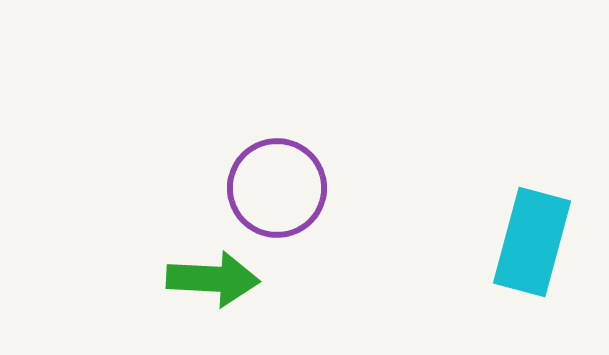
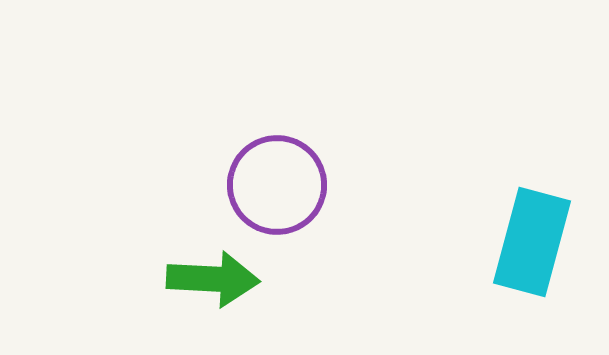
purple circle: moved 3 px up
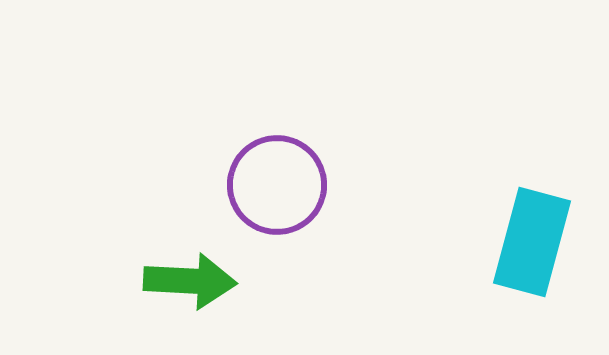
green arrow: moved 23 px left, 2 px down
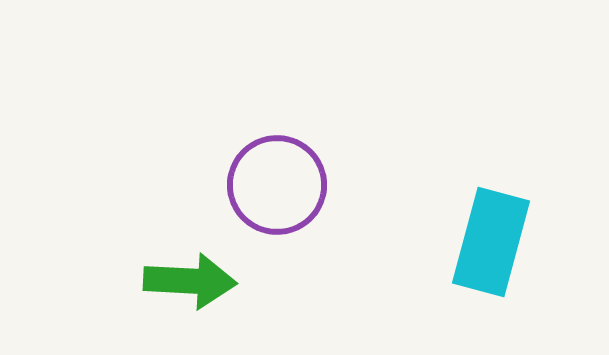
cyan rectangle: moved 41 px left
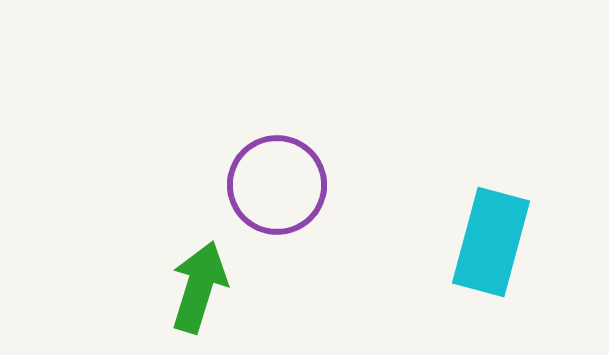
green arrow: moved 9 px right, 6 px down; rotated 76 degrees counterclockwise
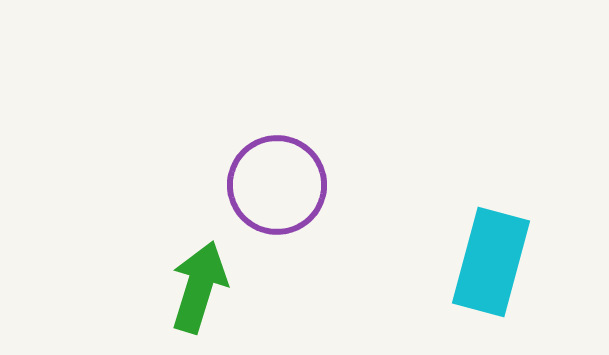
cyan rectangle: moved 20 px down
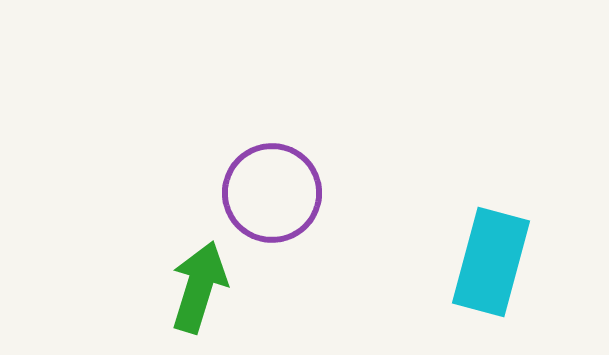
purple circle: moved 5 px left, 8 px down
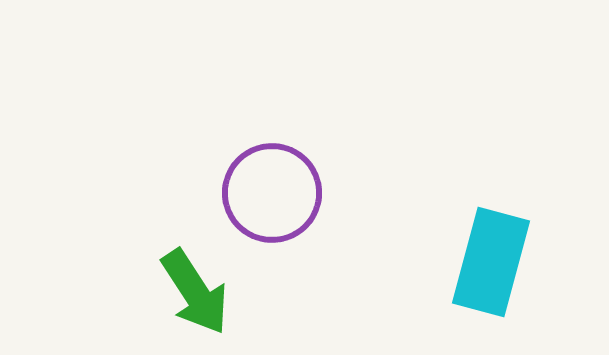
green arrow: moved 4 px left, 5 px down; rotated 130 degrees clockwise
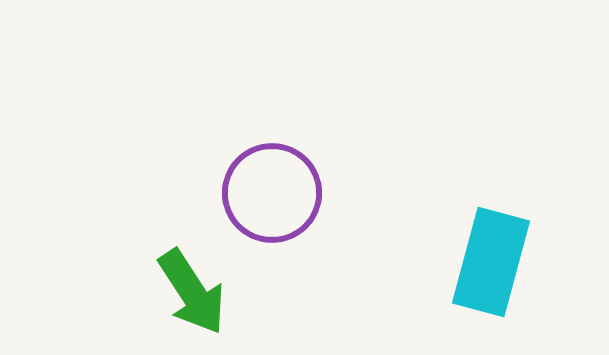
green arrow: moved 3 px left
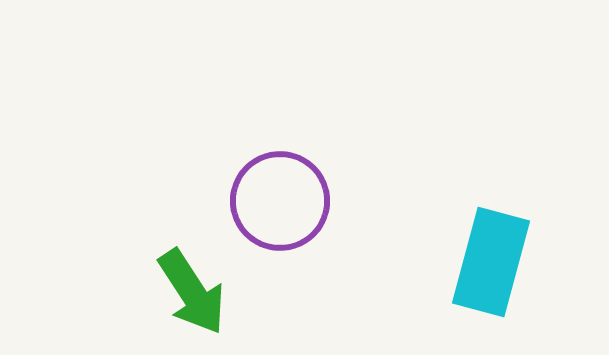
purple circle: moved 8 px right, 8 px down
